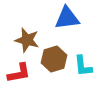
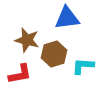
brown hexagon: moved 5 px up
cyan L-shape: rotated 100 degrees clockwise
red L-shape: moved 1 px right, 1 px down
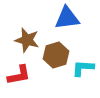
brown hexagon: moved 2 px right, 1 px down
cyan L-shape: moved 2 px down
red L-shape: moved 1 px left, 1 px down
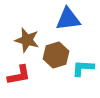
blue triangle: moved 1 px right, 1 px down
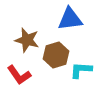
blue triangle: moved 2 px right
cyan L-shape: moved 2 px left, 2 px down
red L-shape: rotated 65 degrees clockwise
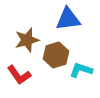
blue triangle: moved 2 px left
brown star: rotated 30 degrees counterclockwise
cyan L-shape: rotated 15 degrees clockwise
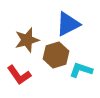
blue triangle: moved 5 px down; rotated 20 degrees counterclockwise
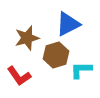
brown star: moved 2 px up
cyan L-shape: rotated 20 degrees counterclockwise
red L-shape: moved 1 px down
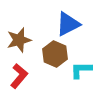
brown star: moved 8 px left, 2 px down
brown hexagon: moved 1 px left, 1 px up; rotated 20 degrees counterclockwise
red L-shape: rotated 105 degrees counterclockwise
